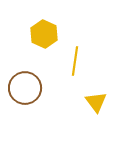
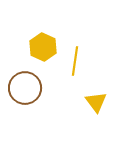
yellow hexagon: moved 1 px left, 13 px down
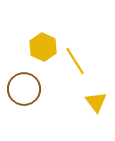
yellow line: rotated 40 degrees counterclockwise
brown circle: moved 1 px left, 1 px down
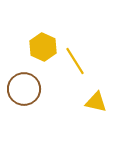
yellow triangle: rotated 40 degrees counterclockwise
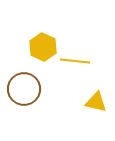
yellow line: rotated 52 degrees counterclockwise
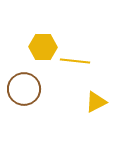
yellow hexagon: rotated 24 degrees counterclockwise
yellow triangle: rotated 40 degrees counterclockwise
